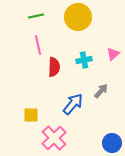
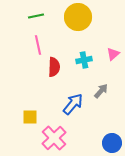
yellow square: moved 1 px left, 2 px down
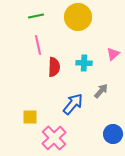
cyan cross: moved 3 px down; rotated 14 degrees clockwise
blue circle: moved 1 px right, 9 px up
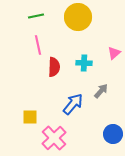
pink triangle: moved 1 px right, 1 px up
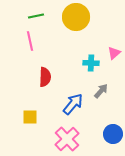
yellow circle: moved 2 px left
pink line: moved 8 px left, 4 px up
cyan cross: moved 7 px right
red semicircle: moved 9 px left, 10 px down
pink cross: moved 13 px right, 1 px down
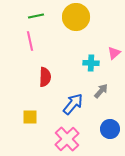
blue circle: moved 3 px left, 5 px up
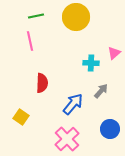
red semicircle: moved 3 px left, 6 px down
yellow square: moved 9 px left; rotated 35 degrees clockwise
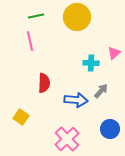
yellow circle: moved 1 px right
red semicircle: moved 2 px right
blue arrow: moved 3 px right, 4 px up; rotated 55 degrees clockwise
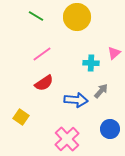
green line: rotated 42 degrees clockwise
pink line: moved 12 px right, 13 px down; rotated 66 degrees clockwise
red semicircle: rotated 54 degrees clockwise
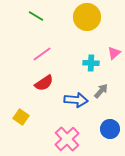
yellow circle: moved 10 px right
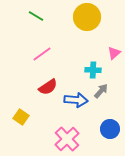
cyan cross: moved 2 px right, 7 px down
red semicircle: moved 4 px right, 4 px down
